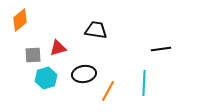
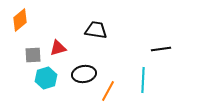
cyan line: moved 1 px left, 3 px up
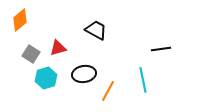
black trapezoid: rotated 20 degrees clockwise
gray square: moved 2 px left, 1 px up; rotated 36 degrees clockwise
cyan line: rotated 15 degrees counterclockwise
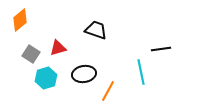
black trapezoid: rotated 10 degrees counterclockwise
cyan line: moved 2 px left, 8 px up
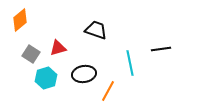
cyan line: moved 11 px left, 9 px up
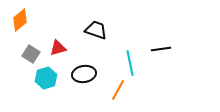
orange line: moved 10 px right, 1 px up
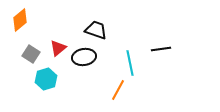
red triangle: rotated 24 degrees counterclockwise
black ellipse: moved 17 px up
cyan hexagon: moved 1 px down
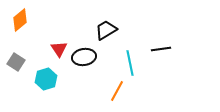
black trapezoid: moved 10 px right; rotated 50 degrees counterclockwise
red triangle: moved 1 px right, 1 px down; rotated 24 degrees counterclockwise
gray square: moved 15 px left, 8 px down
orange line: moved 1 px left, 1 px down
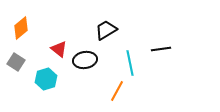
orange diamond: moved 1 px right, 8 px down
red triangle: rotated 18 degrees counterclockwise
black ellipse: moved 1 px right, 3 px down
